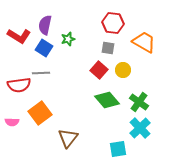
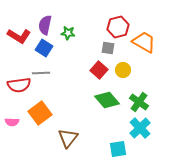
red hexagon: moved 5 px right, 4 px down; rotated 20 degrees counterclockwise
green star: moved 6 px up; rotated 24 degrees clockwise
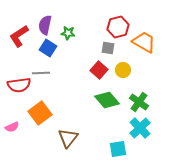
red L-shape: rotated 115 degrees clockwise
blue square: moved 4 px right
pink semicircle: moved 5 px down; rotated 24 degrees counterclockwise
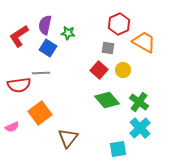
red hexagon: moved 1 px right, 3 px up; rotated 10 degrees counterclockwise
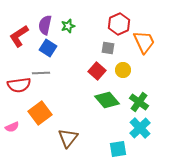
green star: moved 7 px up; rotated 24 degrees counterclockwise
orange trapezoid: rotated 35 degrees clockwise
red square: moved 2 px left, 1 px down
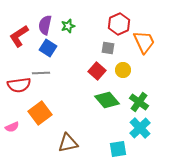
brown triangle: moved 5 px down; rotated 40 degrees clockwise
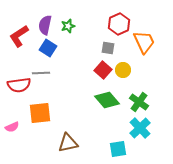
red square: moved 6 px right, 1 px up
orange square: rotated 30 degrees clockwise
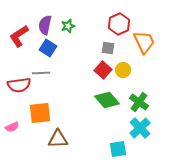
brown triangle: moved 10 px left, 4 px up; rotated 10 degrees clockwise
